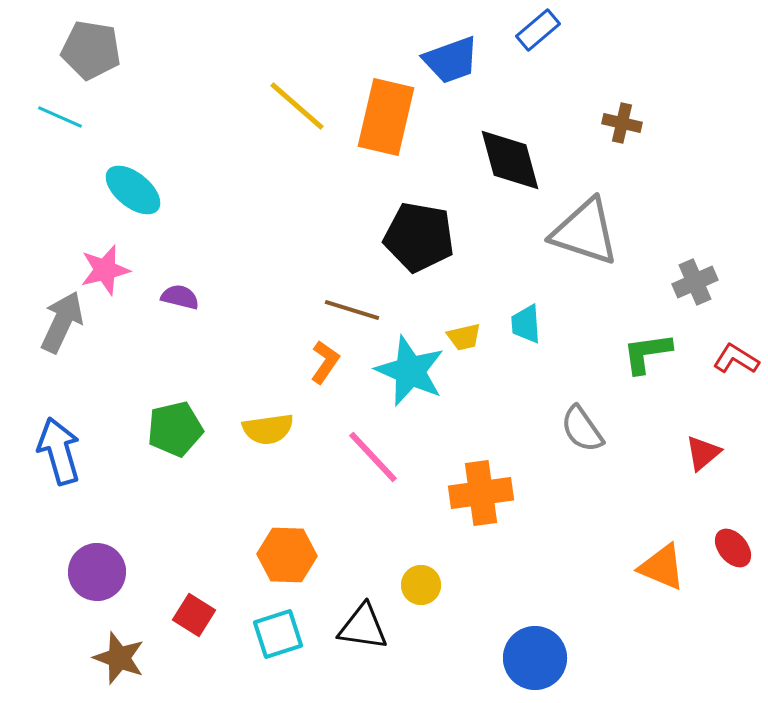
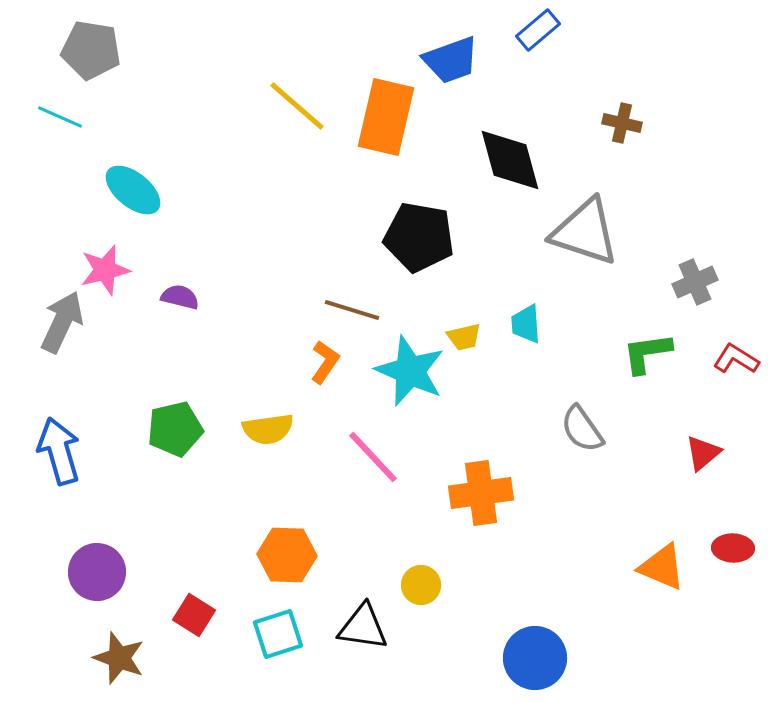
red ellipse: rotated 48 degrees counterclockwise
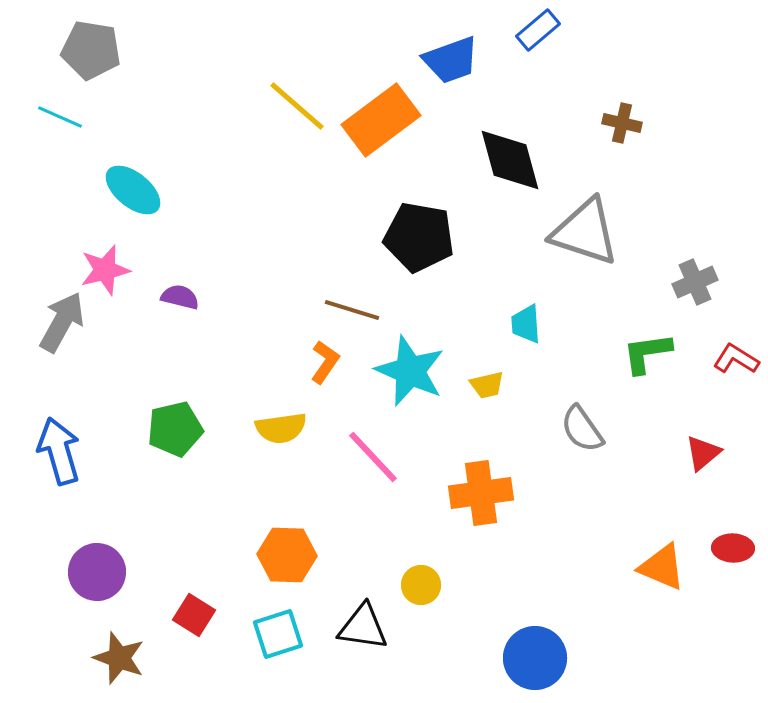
orange rectangle: moved 5 px left, 3 px down; rotated 40 degrees clockwise
gray arrow: rotated 4 degrees clockwise
yellow trapezoid: moved 23 px right, 48 px down
yellow semicircle: moved 13 px right, 1 px up
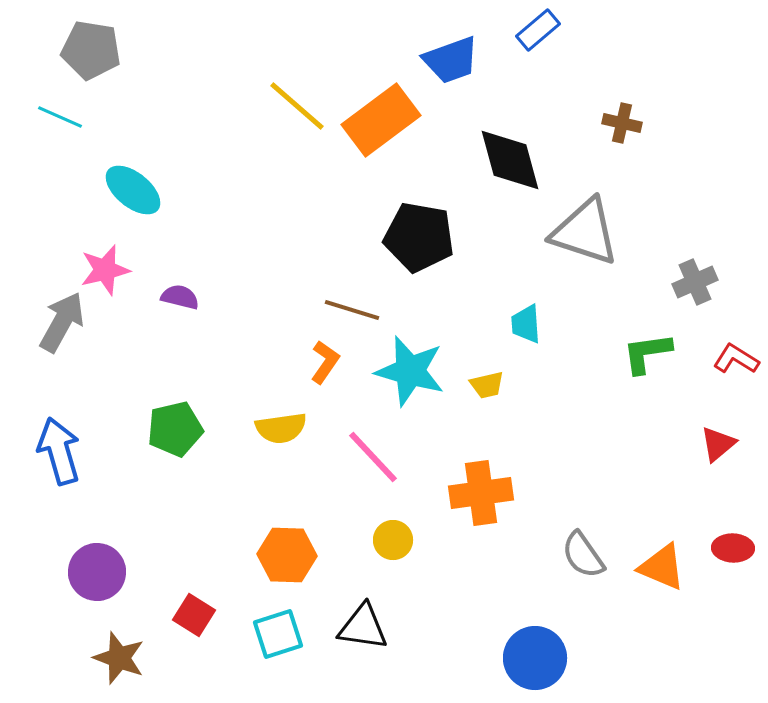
cyan star: rotated 8 degrees counterclockwise
gray semicircle: moved 1 px right, 126 px down
red triangle: moved 15 px right, 9 px up
yellow circle: moved 28 px left, 45 px up
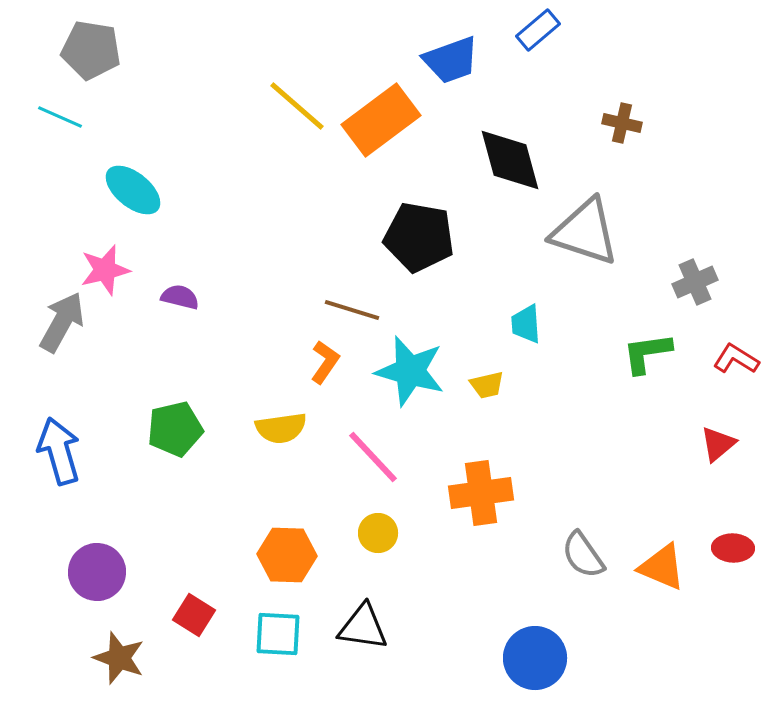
yellow circle: moved 15 px left, 7 px up
cyan square: rotated 21 degrees clockwise
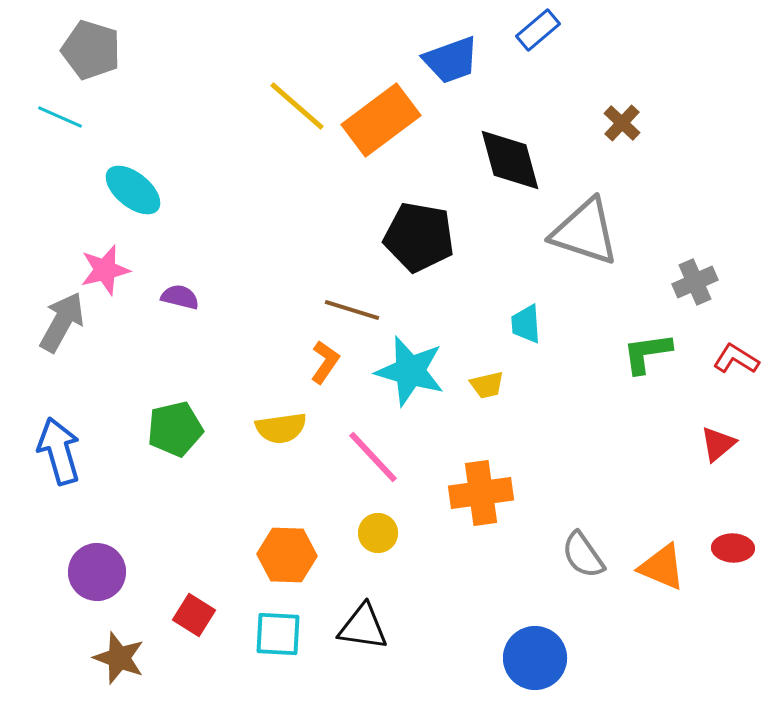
gray pentagon: rotated 8 degrees clockwise
brown cross: rotated 30 degrees clockwise
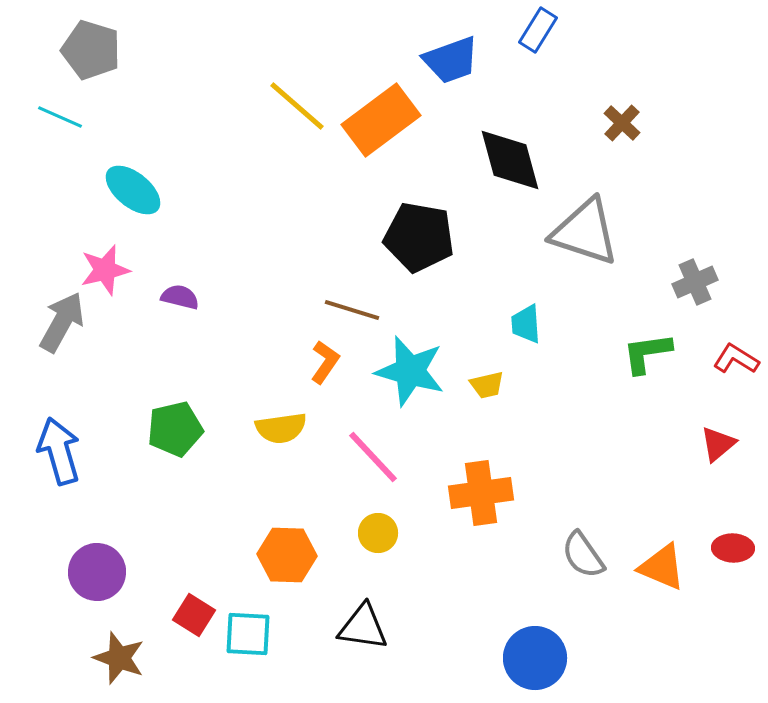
blue rectangle: rotated 18 degrees counterclockwise
cyan square: moved 30 px left
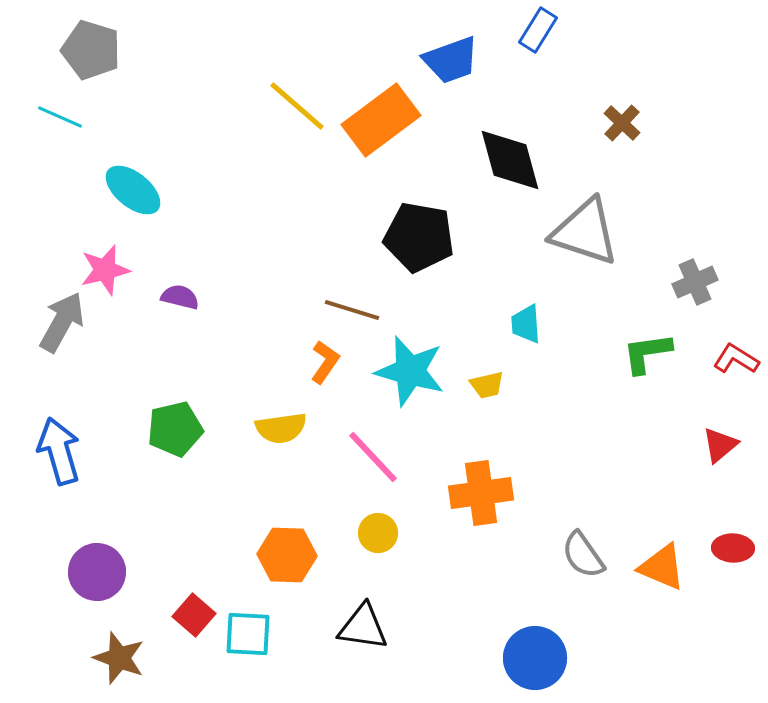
red triangle: moved 2 px right, 1 px down
red square: rotated 9 degrees clockwise
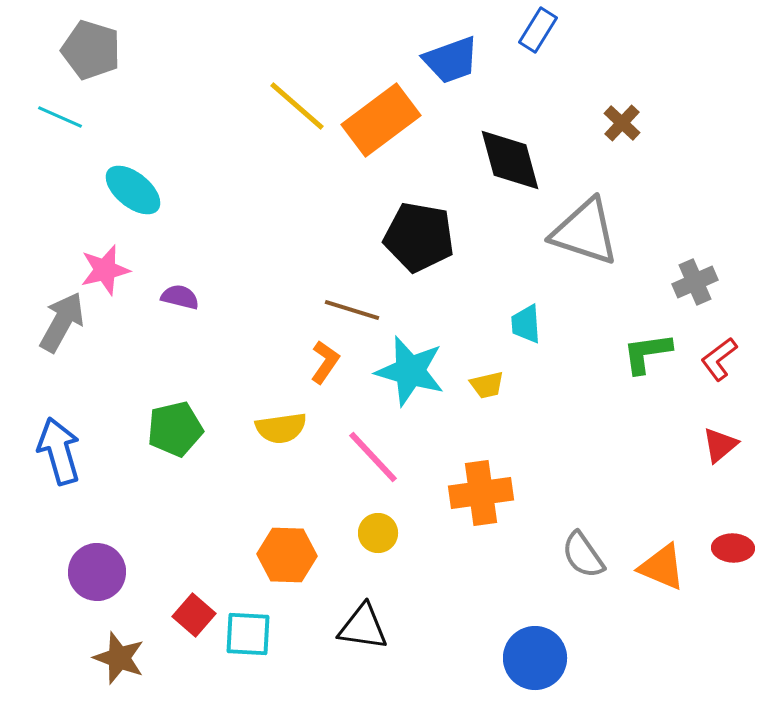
red L-shape: moved 17 px left; rotated 69 degrees counterclockwise
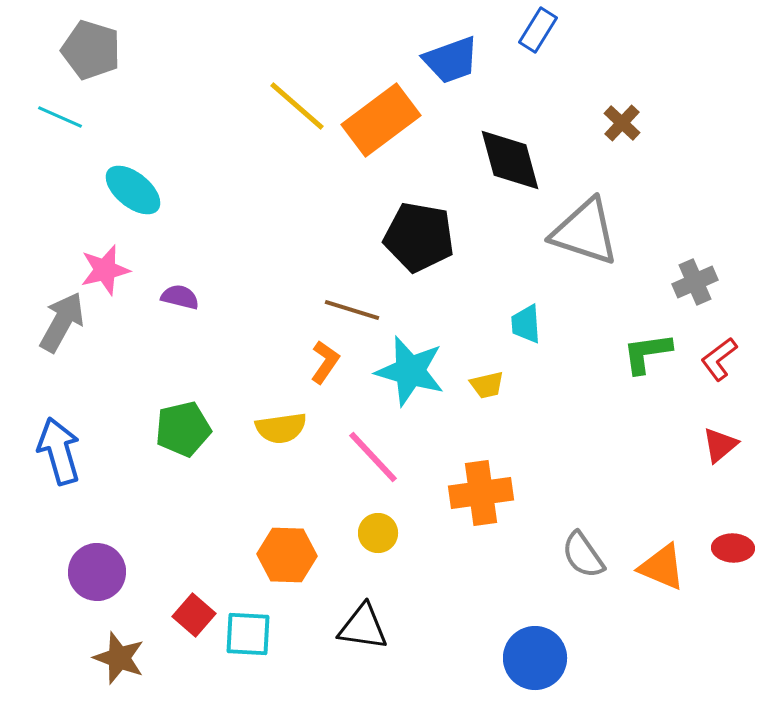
green pentagon: moved 8 px right
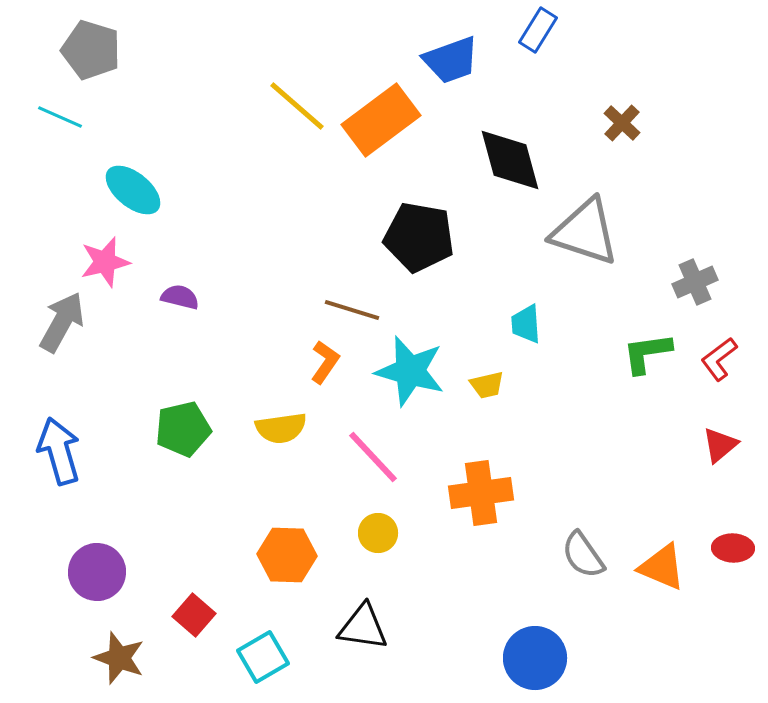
pink star: moved 8 px up
cyan square: moved 15 px right, 23 px down; rotated 33 degrees counterclockwise
